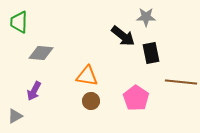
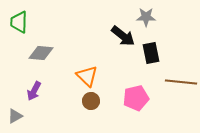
orange triangle: rotated 35 degrees clockwise
pink pentagon: rotated 25 degrees clockwise
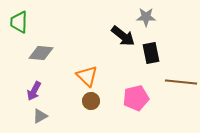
gray triangle: moved 25 px right
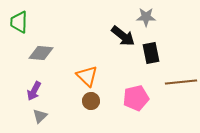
brown line: rotated 12 degrees counterclockwise
gray triangle: rotated 14 degrees counterclockwise
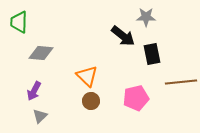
black rectangle: moved 1 px right, 1 px down
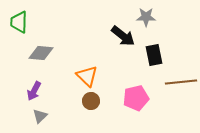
black rectangle: moved 2 px right, 1 px down
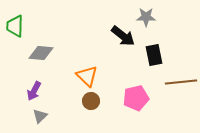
green trapezoid: moved 4 px left, 4 px down
